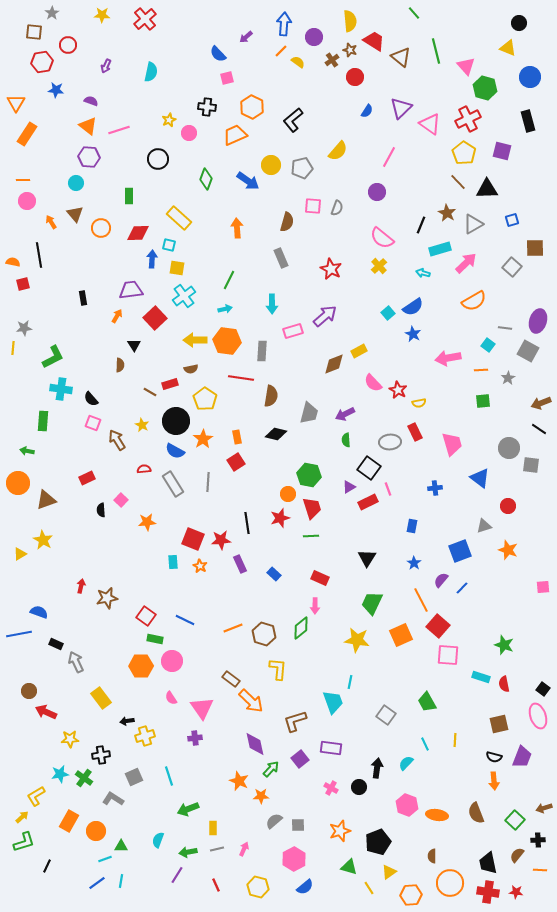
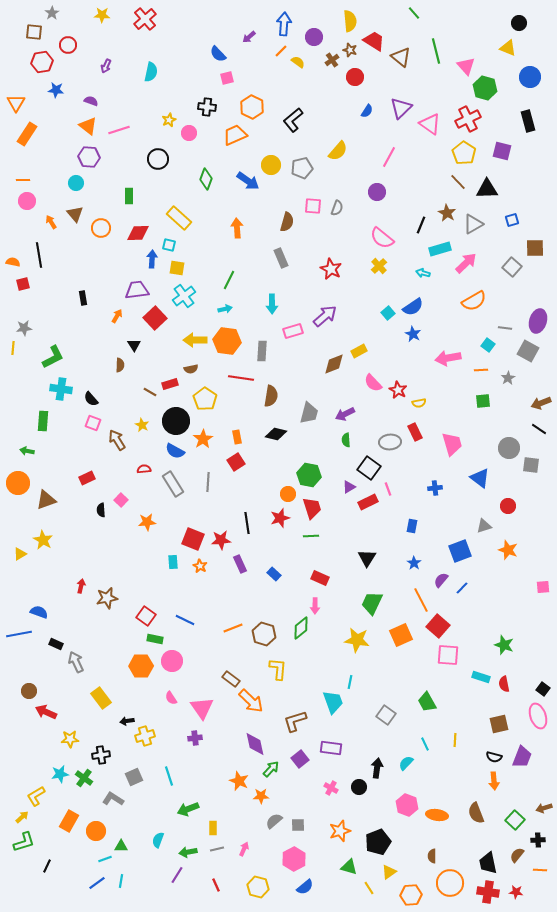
purple arrow at (246, 37): moved 3 px right
purple trapezoid at (131, 290): moved 6 px right
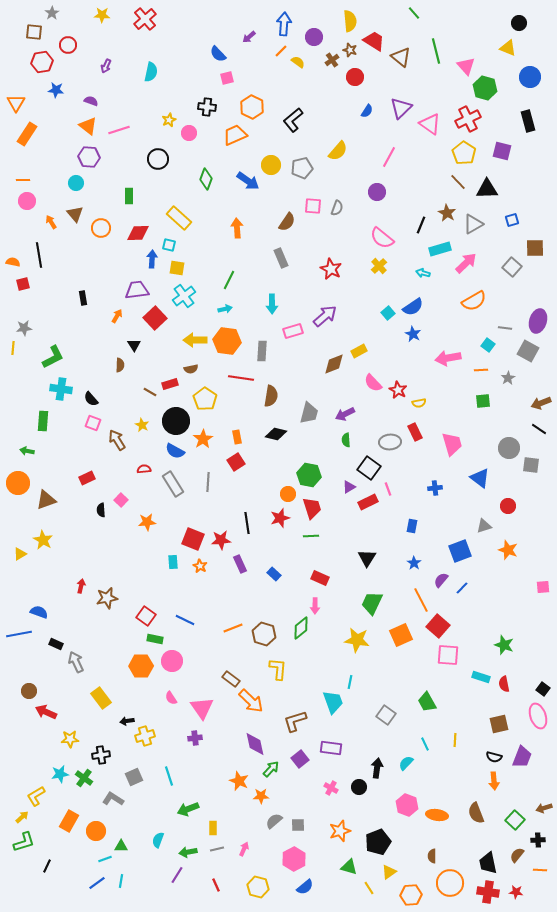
brown semicircle at (287, 222): rotated 18 degrees clockwise
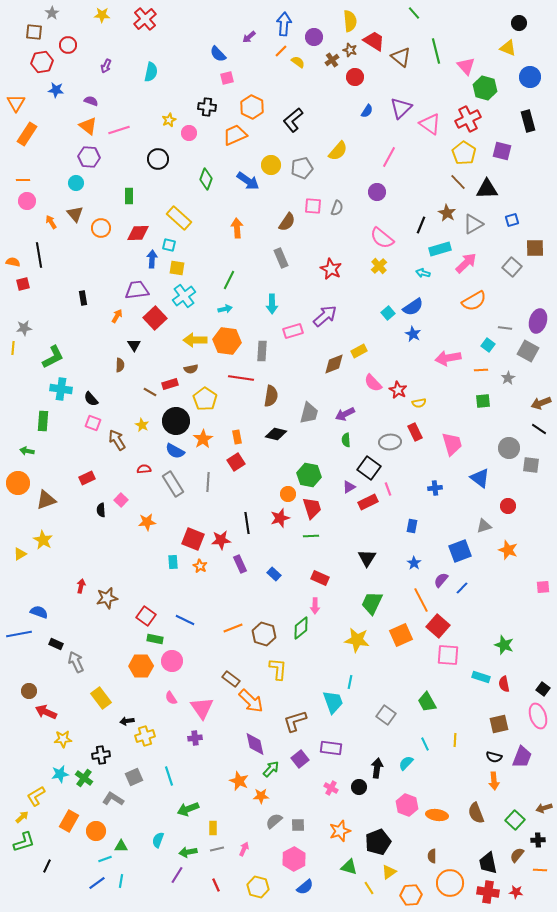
yellow star at (70, 739): moved 7 px left
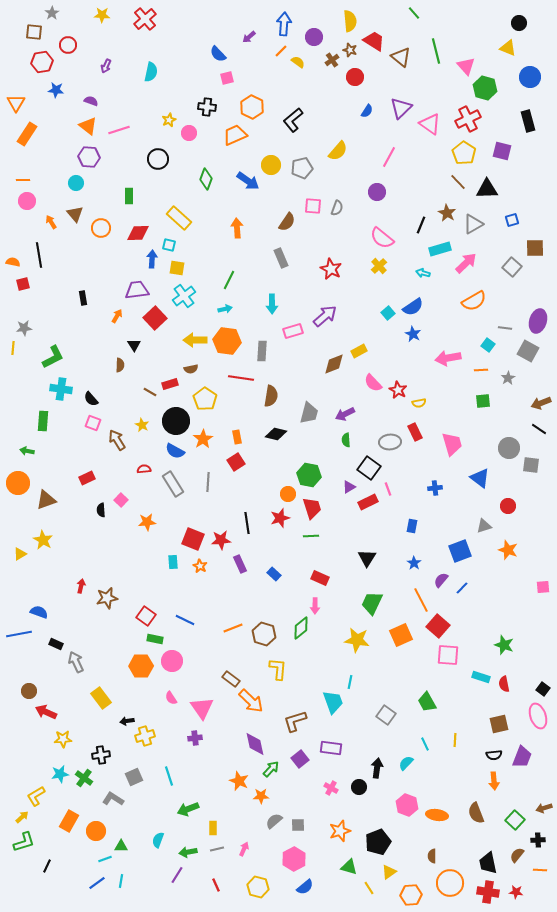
black semicircle at (494, 757): moved 2 px up; rotated 21 degrees counterclockwise
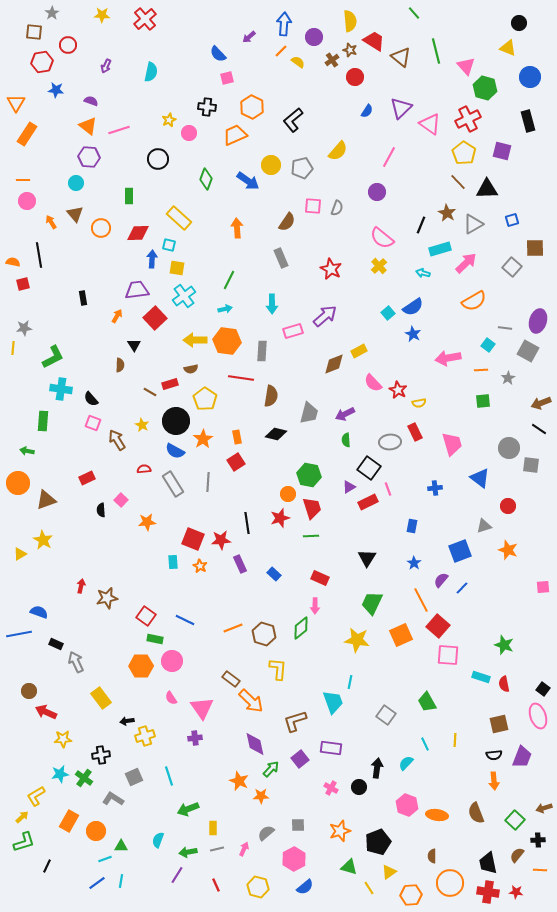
gray semicircle at (274, 821): moved 8 px left, 12 px down
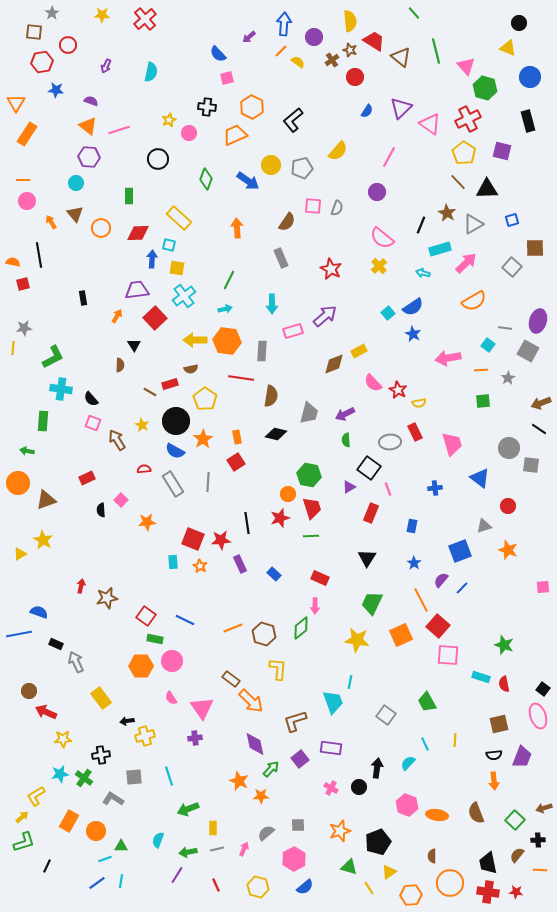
red rectangle at (368, 502): moved 3 px right, 11 px down; rotated 42 degrees counterclockwise
cyan semicircle at (406, 763): moved 2 px right
gray square at (134, 777): rotated 18 degrees clockwise
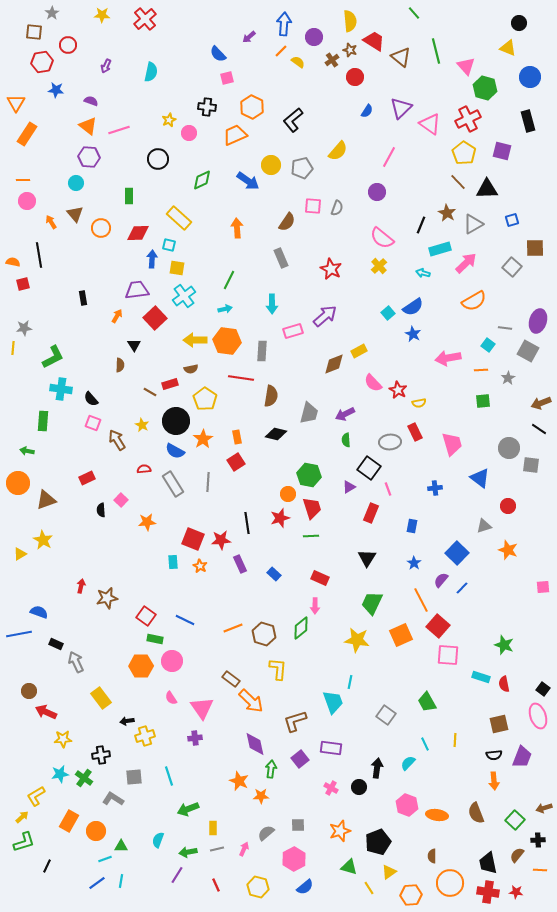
green diamond at (206, 179): moved 4 px left, 1 px down; rotated 45 degrees clockwise
blue square at (460, 551): moved 3 px left, 2 px down; rotated 25 degrees counterclockwise
green arrow at (271, 769): rotated 36 degrees counterclockwise
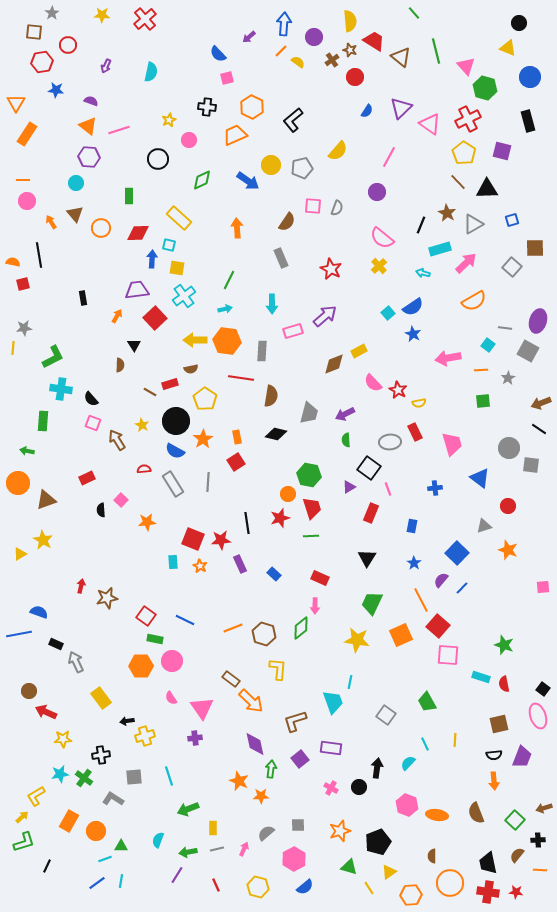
pink circle at (189, 133): moved 7 px down
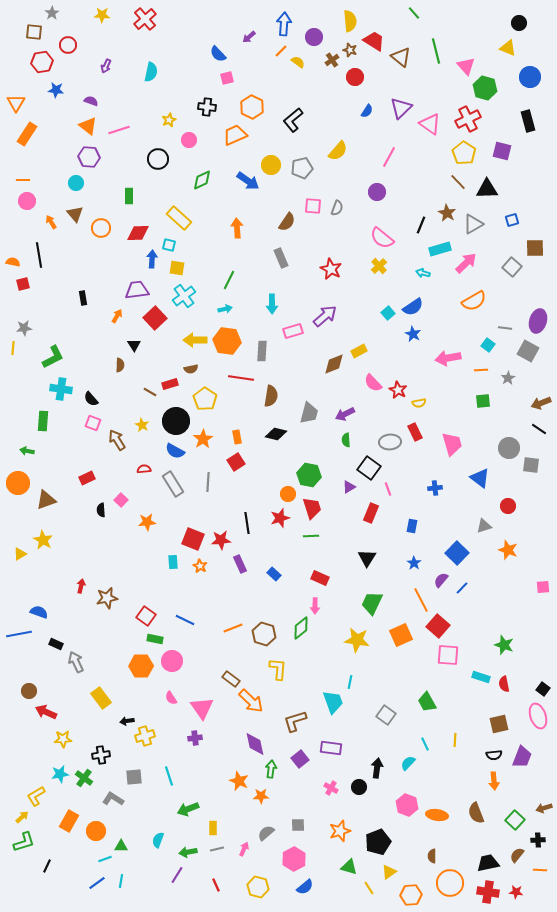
black trapezoid at (488, 863): rotated 90 degrees clockwise
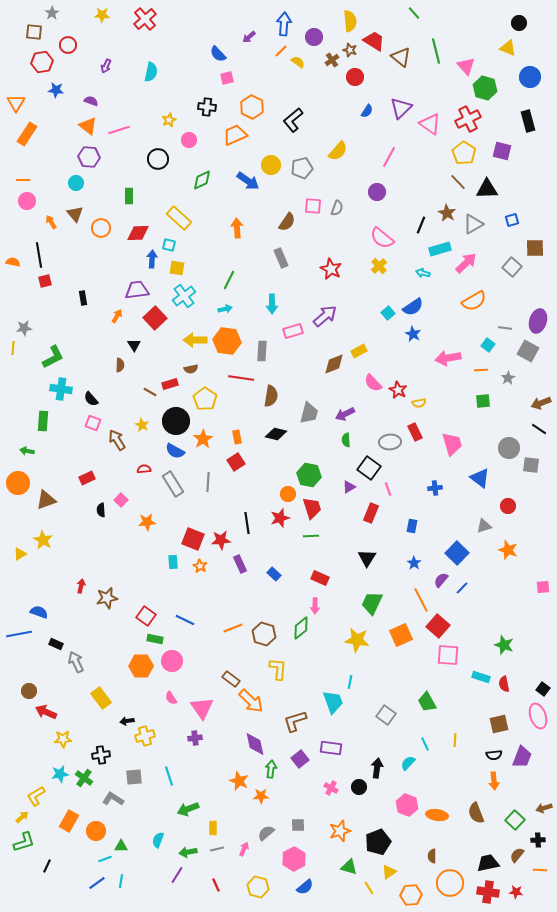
red square at (23, 284): moved 22 px right, 3 px up
